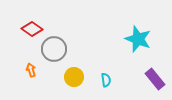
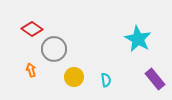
cyan star: rotated 8 degrees clockwise
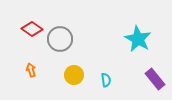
gray circle: moved 6 px right, 10 px up
yellow circle: moved 2 px up
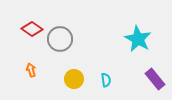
yellow circle: moved 4 px down
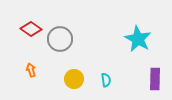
red diamond: moved 1 px left
purple rectangle: rotated 40 degrees clockwise
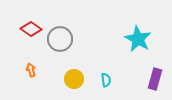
purple rectangle: rotated 15 degrees clockwise
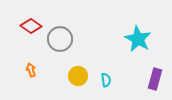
red diamond: moved 3 px up
yellow circle: moved 4 px right, 3 px up
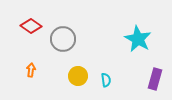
gray circle: moved 3 px right
orange arrow: rotated 24 degrees clockwise
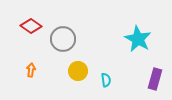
yellow circle: moved 5 px up
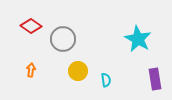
purple rectangle: rotated 25 degrees counterclockwise
